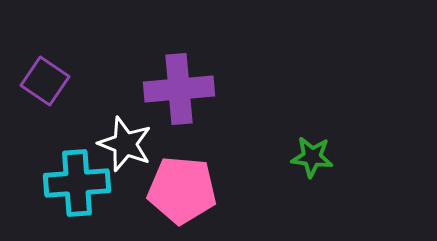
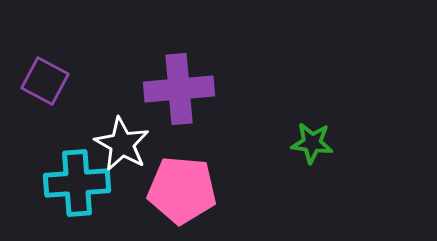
purple square: rotated 6 degrees counterclockwise
white star: moved 3 px left; rotated 8 degrees clockwise
green star: moved 14 px up
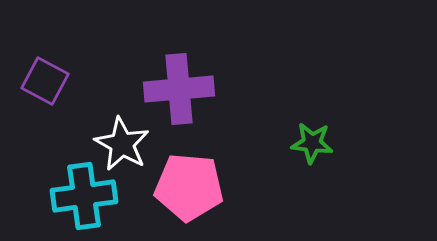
cyan cross: moved 7 px right, 13 px down; rotated 4 degrees counterclockwise
pink pentagon: moved 7 px right, 3 px up
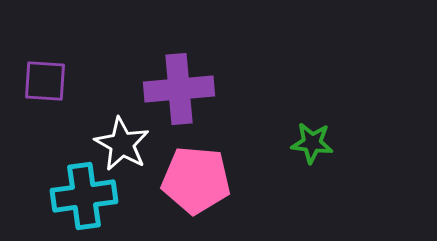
purple square: rotated 24 degrees counterclockwise
pink pentagon: moved 7 px right, 7 px up
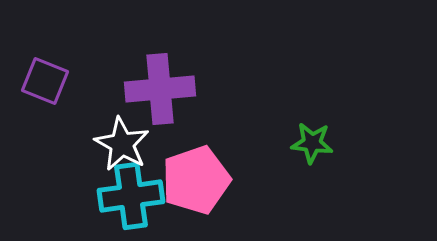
purple square: rotated 18 degrees clockwise
purple cross: moved 19 px left
pink pentagon: rotated 24 degrees counterclockwise
cyan cross: moved 47 px right
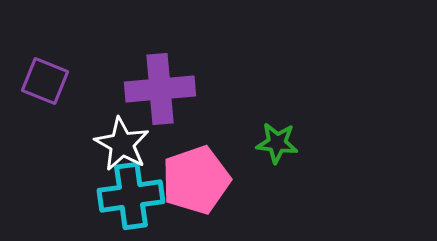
green star: moved 35 px left
